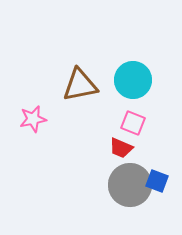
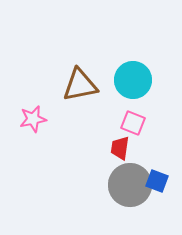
red trapezoid: moved 1 px left; rotated 75 degrees clockwise
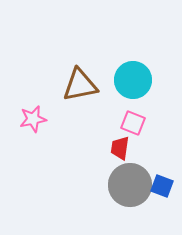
blue square: moved 5 px right, 5 px down
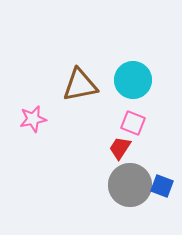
red trapezoid: rotated 25 degrees clockwise
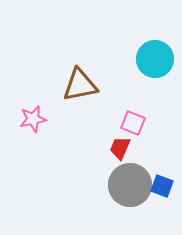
cyan circle: moved 22 px right, 21 px up
red trapezoid: rotated 10 degrees counterclockwise
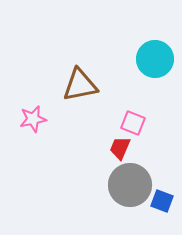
blue square: moved 15 px down
